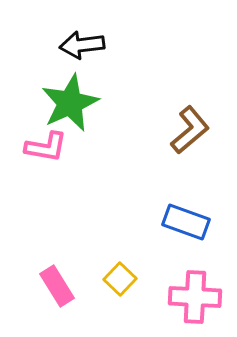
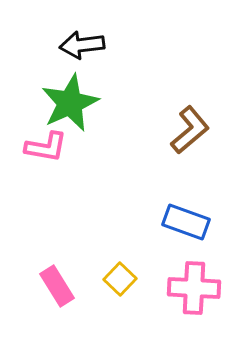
pink cross: moved 1 px left, 9 px up
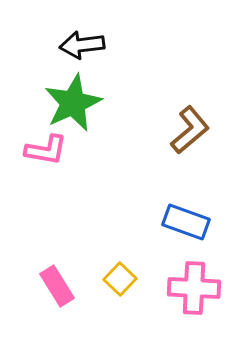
green star: moved 3 px right
pink L-shape: moved 3 px down
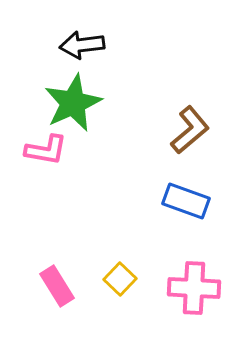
blue rectangle: moved 21 px up
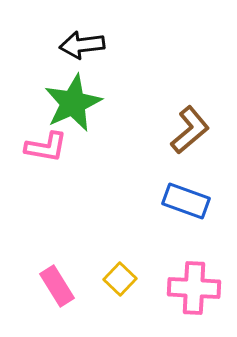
pink L-shape: moved 3 px up
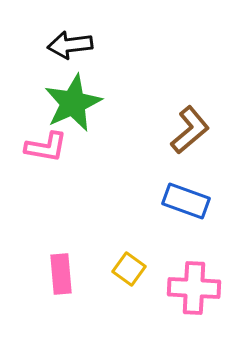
black arrow: moved 12 px left
yellow square: moved 9 px right, 10 px up; rotated 8 degrees counterclockwise
pink rectangle: moved 4 px right, 12 px up; rotated 27 degrees clockwise
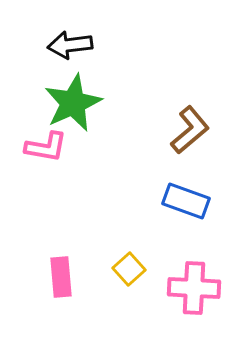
yellow square: rotated 12 degrees clockwise
pink rectangle: moved 3 px down
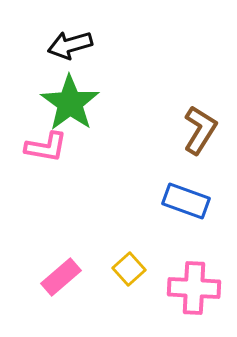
black arrow: rotated 9 degrees counterclockwise
green star: moved 3 px left; rotated 12 degrees counterclockwise
brown L-shape: moved 10 px right; rotated 18 degrees counterclockwise
pink rectangle: rotated 54 degrees clockwise
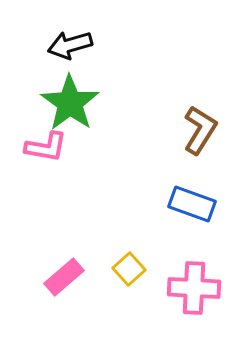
blue rectangle: moved 6 px right, 3 px down
pink rectangle: moved 3 px right
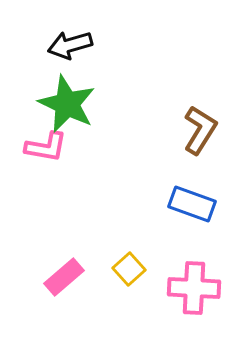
green star: moved 3 px left, 1 px down; rotated 10 degrees counterclockwise
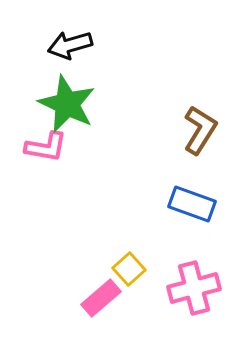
pink rectangle: moved 37 px right, 21 px down
pink cross: rotated 18 degrees counterclockwise
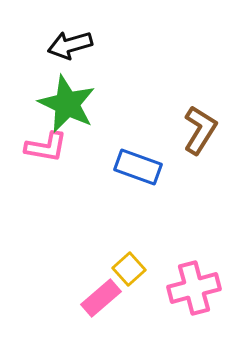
blue rectangle: moved 54 px left, 37 px up
